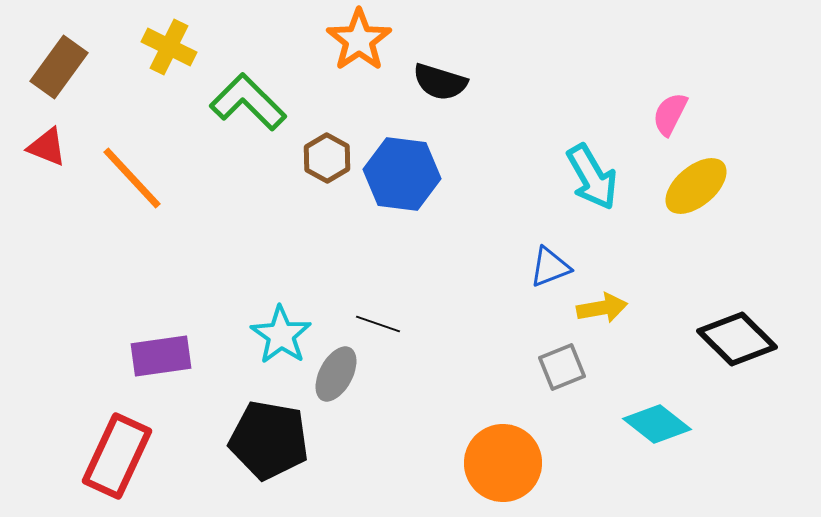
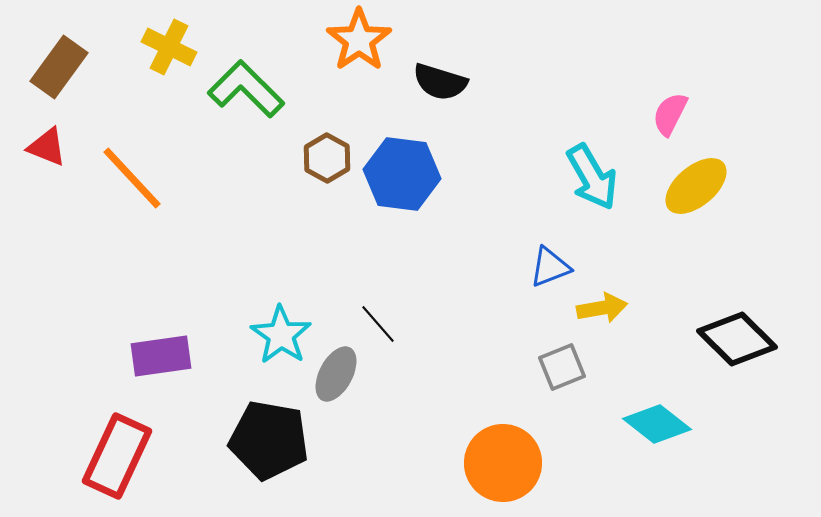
green L-shape: moved 2 px left, 13 px up
black line: rotated 30 degrees clockwise
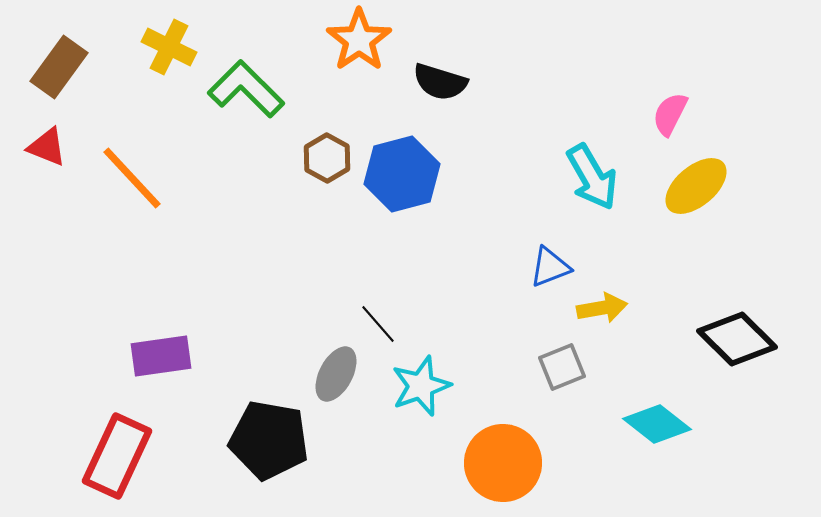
blue hexagon: rotated 22 degrees counterclockwise
cyan star: moved 140 px right, 51 px down; rotated 18 degrees clockwise
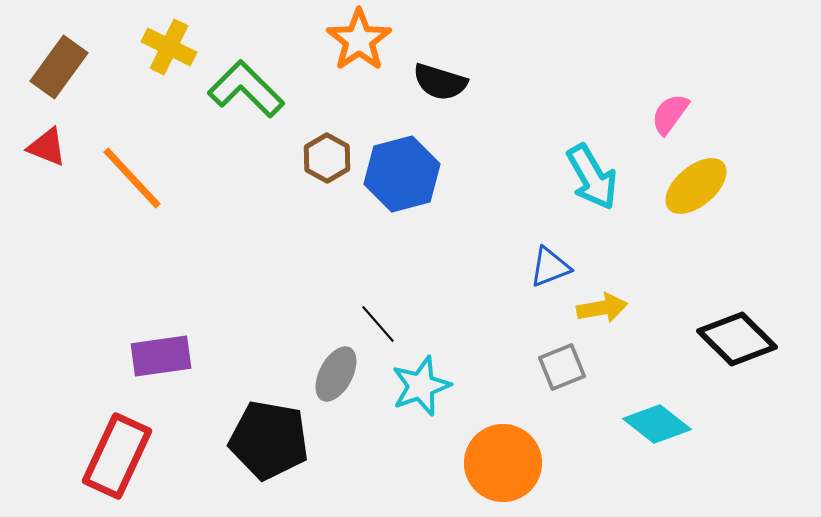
pink semicircle: rotated 9 degrees clockwise
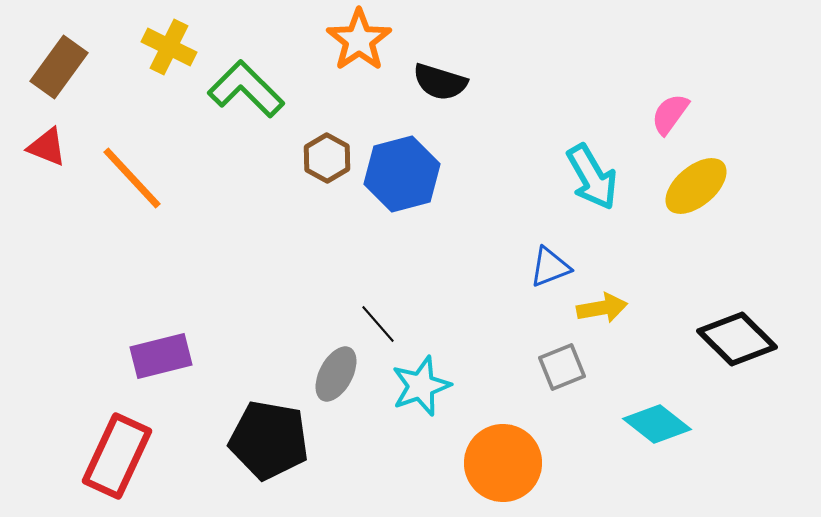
purple rectangle: rotated 6 degrees counterclockwise
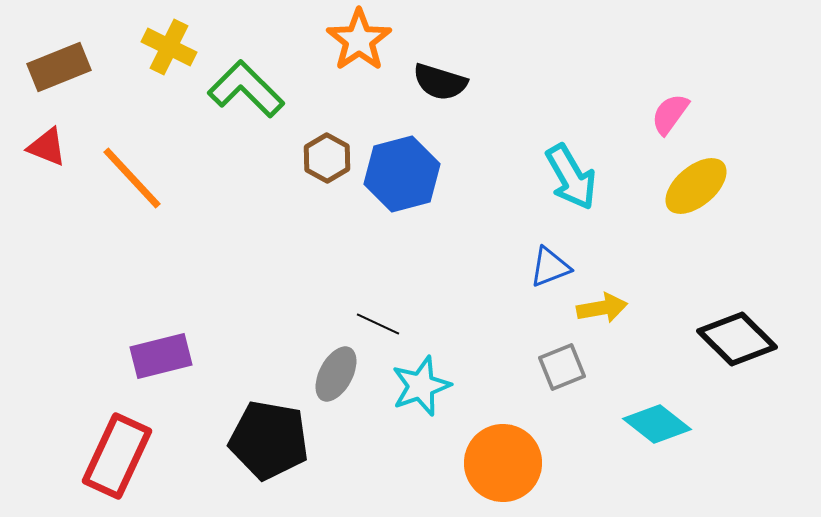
brown rectangle: rotated 32 degrees clockwise
cyan arrow: moved 21 px left
black line: rotated 24 degrees counterclockwise
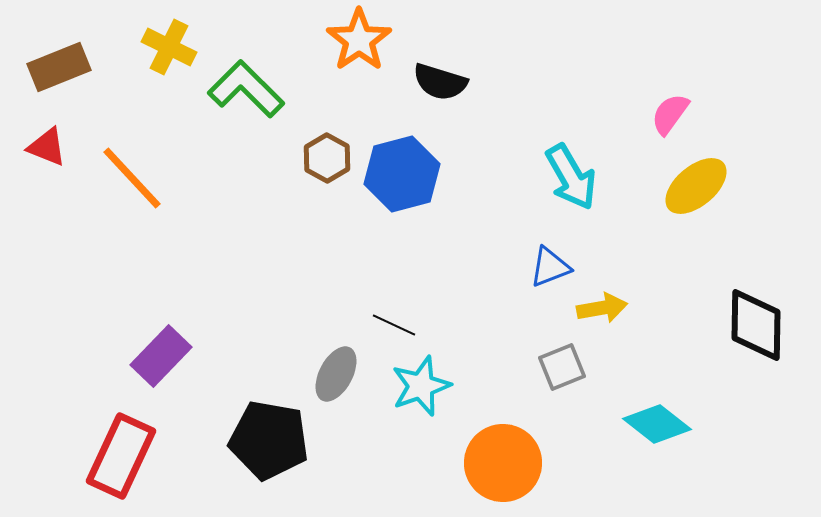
black line: moved 16 px right, 1 px down
black diamond: moved 19 px right, 14 px up; rotated 46 degrees clockwise
purple rectangle: rotated 32 degrees counterclockwise
red rectangle: moved 4 px right
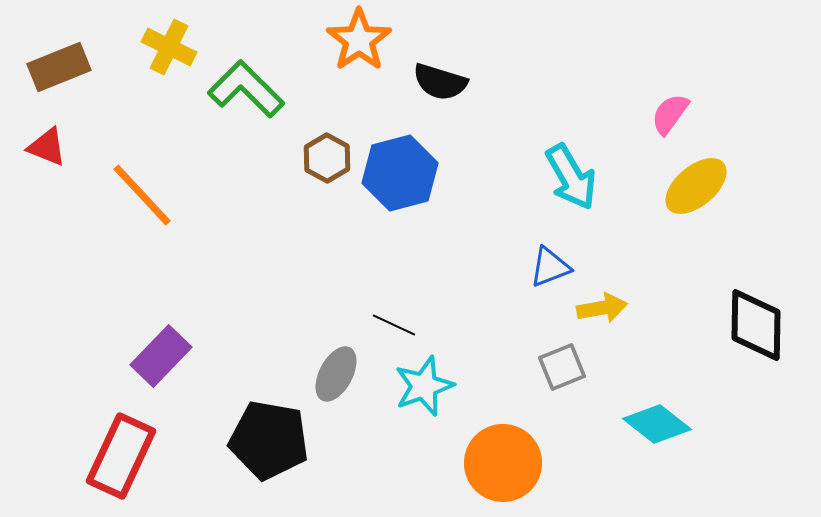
blue hexagon: moved 2 px left, 1 px up
orange line: moved 10 px right, 17 px down
cyan star: moved 3 px right
